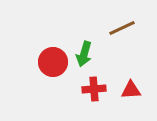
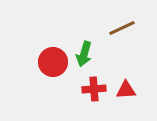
red triangle: moved 5 px left
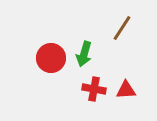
brown line: rotated 32 degrees counterclockwise
red circle: moved 2 px left, 4 px up
red cross: rotated 15 degrees clockwise
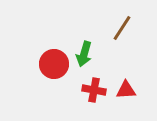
red circle: moved 3 px right, 6 px down
red cross: moved 1 px down
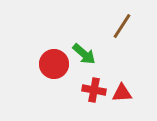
brown line: moved 2 px up
green arrow: rotated 65 degrees counterclockwise
red triangle: moved 4 px left, 3 px down
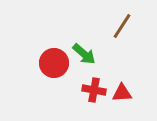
red circle: moved 1 px up
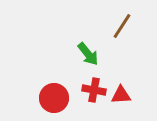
green arrow: moved 4 px right; rotated 10 degrees clockwise
red circle: moved 35 px down
red triangle: moved 1 px left, 2 px down
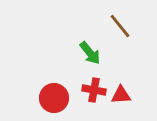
brown line: moved 2 px left; rotated 72 degrees counterclockwise
green arrow: moved 2 px right, 1 px up
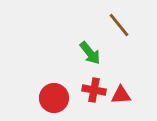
brown line: moved 1 px left, 1 px up
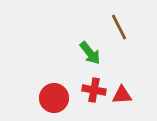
brown line: moved 2 px down; rotated 12 degrees clockwise
red triangle: moved 1 px right
